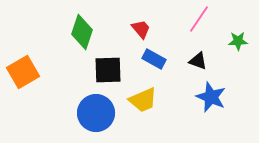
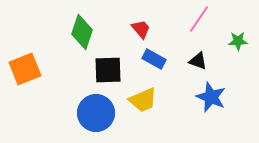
orange square: moved 2 px right, 3 px up; rotated 8 degrees clockwise
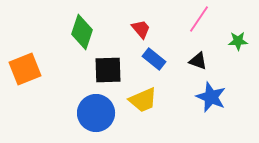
blue rectangle: rotated 10 degrees clockwise
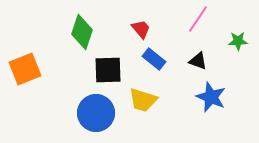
pink line: moved 1 px left
yellow trapezoid: rotated 40 degrees clockwise
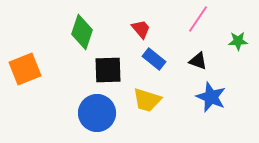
yellow trapezoid: moved 4 px right
blue circle: moved 1 px right
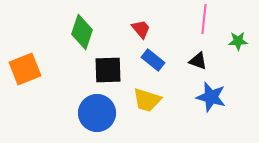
pink line: moved 6 px right; rotated 28 degrees counterclockwise
blue rectangle: moved 1 px left, 1 px down
blue star: rotated 8 degrees counterclockwise
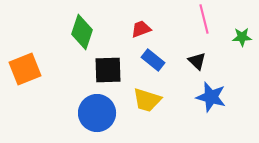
pink line: rotated 20 degrees counterclockwise
red trapezoid: rotated 70 degrees counterclockwise
green star: moved 4 px right, 4 px up
black triangle: moved 1 px left; rotated 24 degrees clockwise
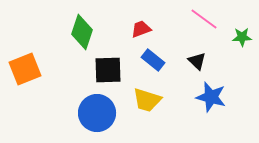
pink line: rotated 40 degrees counterclockwise
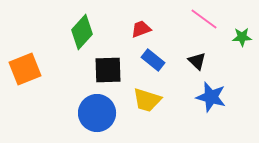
green diamond: rotated 24 degrees clockwise
